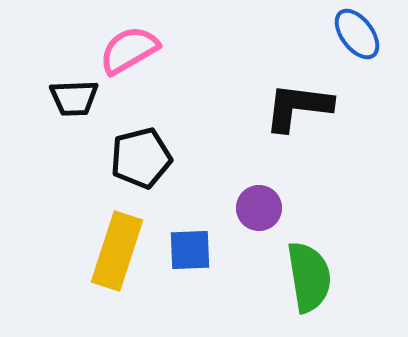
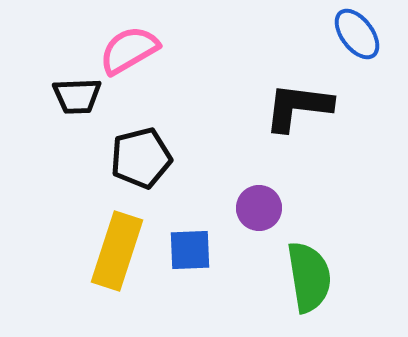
black trapezoid: moved 3 px right, 2 px up
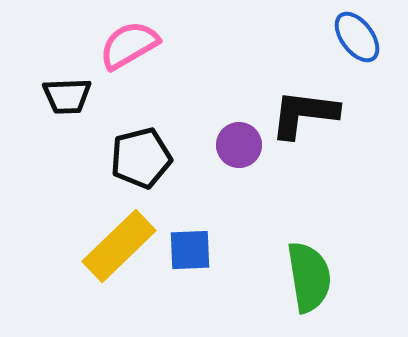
blue ellipse: moved 3 px down
pink semicircle: moved 5 px up
black trapezoid: moved 10 px left
black L-shape: moved 6 px right, 7 px down
purple circle: moved 20 px left, 63 px up
yellow rectangle: moved 2 px right, 5 px up; rotated 28 degrees clockwise
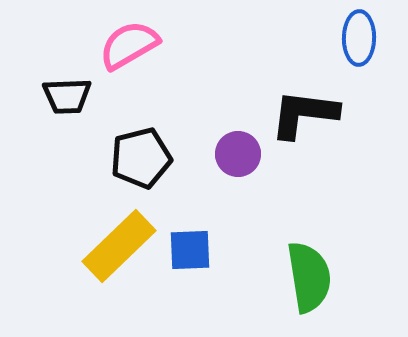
blue ellipse: moved 2 px right, 1 px down; rotated 38 degrees clockwise
purple circle: moved 1 px left, 9 px down
